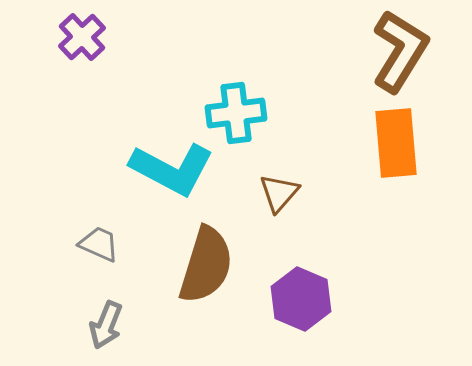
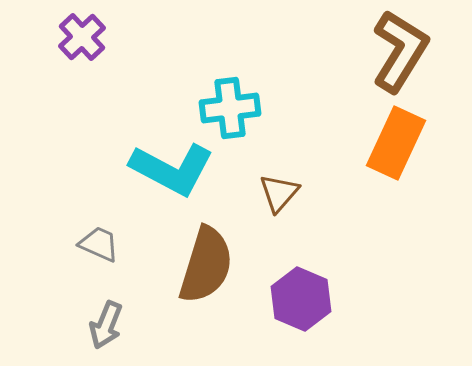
cyan cross: moved 6 px left, 5 px up
orange rectangle: rotated 30 degrees clockwise
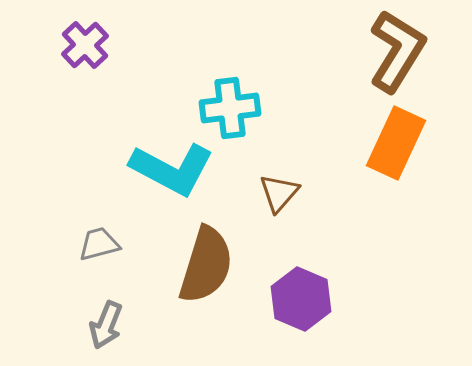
purple cross: moved 3 px right, 8 px down
brown L-shape: moved 3 px left
gray trapezoid: rotated 39 degrees counterclockwise
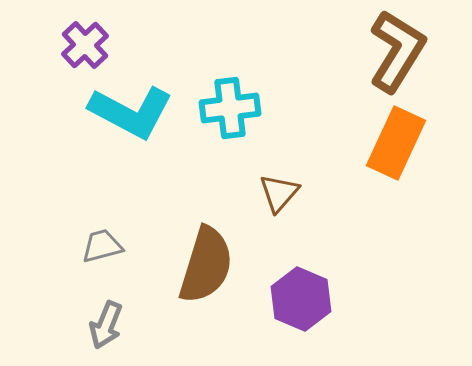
cyan L-shape: moved 41 px left, 57 px up
gray trapezoid: moved 3 px right, 2 px down
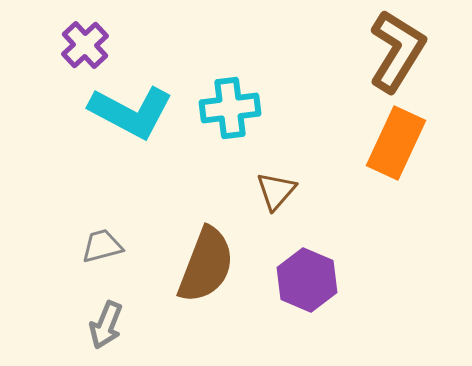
brown triangle: moved 3 px left, 2 px up
brown semicircle: rotated 4 degrees clockwise
purple hexagon: moved 6 px right, 19 px up
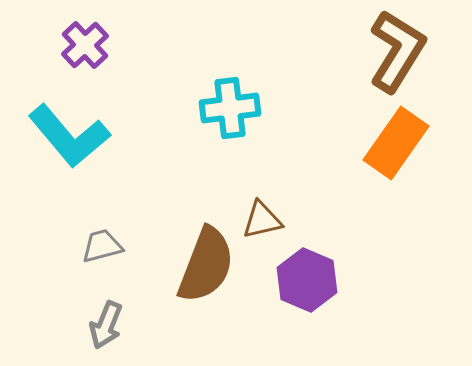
cyan L-shape: moved 62 px left, 24 px down; rotated 22 degrees clockwise
orange rectangle: rotated 10 degrees clockwise
brown triangle: moved 14 px left, 29 px down; rotated 36 degrees clockwise
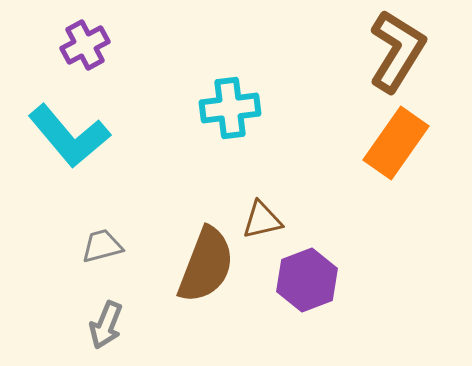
purple cross: rotated 15 degrees clockwise
purple hexagon: rotated 16 degrees clockwise
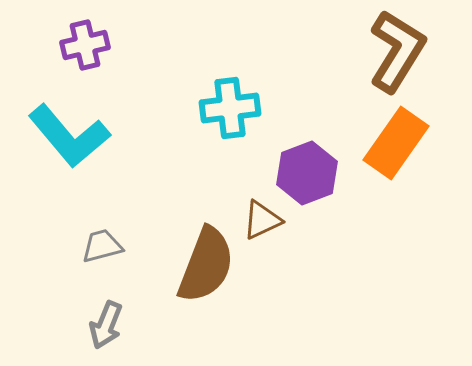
purple cross: rotated 15 degrees clockwise
brown triangle: rotated 12 degrees counterclockwise
purple hexagon: moved 107 px up
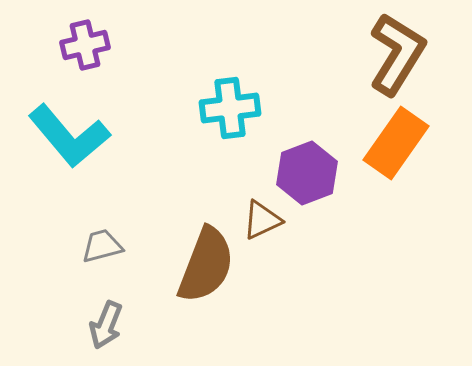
brown L-shape: moved 3 px down
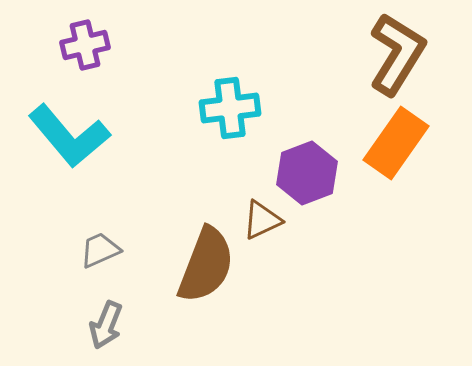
gray trapezoid: moved 2 px left, 4 px down; rotated 9 degrees counterclockwise
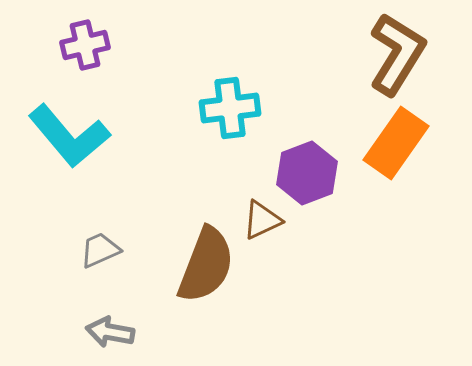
gray arrow: moved 4 px right, 7 px down; rotated 78 degrees clockwise
